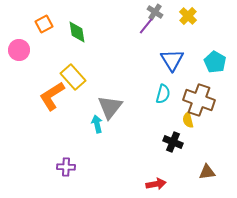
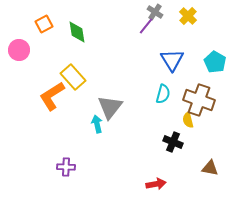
brown triangle: moved 3 px right, 4 px up; rotated 18 degrees clockwise
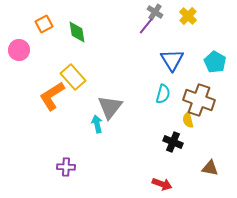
red arrow: moved 6 px right; rotated 30 degrees clockwise
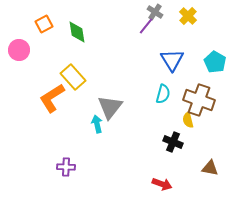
orange L-shape: moved 2 px down
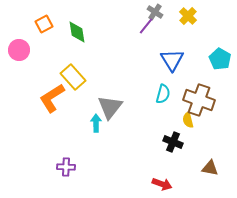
cyan pentagon: moved 5 px right, 3 px up
cyan arrow: moved 1 px left, 1 px up; rotated 12 degrees clockwise
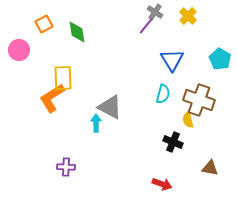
yellow rectangle: moved 10 px left, 1 px down; rotated 40 degrees clockwise
gray triangle: rotated 40 degrees counterclockwise
